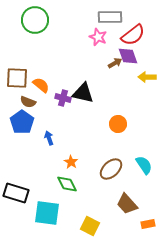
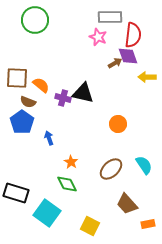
red semicircle: rotated 45 degrees counterclockwise
cyan square: rotated 28 degrees clockwise
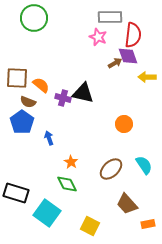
green circle: moved 1 px left, 2 px up
orange circle: moved 6 px right
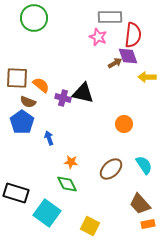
orange star: rotated 24 degrees counterclockwise
brown trapezoid: moved 13 px right
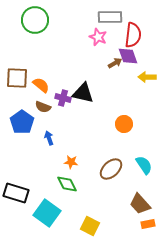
green circle: moved 1 px right, 2 px down
brown semicircle: moved 15 px right, 5 px down
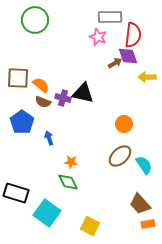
brown square: moved 1 px right
brown semicircle: moved 5 px up
brown ellipse: moved 9 px right, 13 px up
green diamond: moved 1 px right, 2 px up
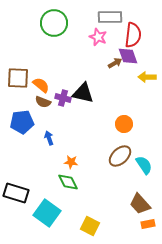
green circle: moved 19 px right, 3 px down
blue pentagon: rotated 30 degrees clockwise
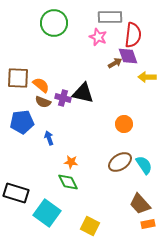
brown ellipse: moved 6 px down; rotated 10 degrees clockwise
